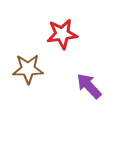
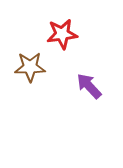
brown star: moved 2 px right, 2 px up
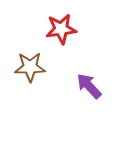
red star: moved 1 px left, 5 px up
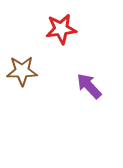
brown star: moved 8 px left, 4 px down
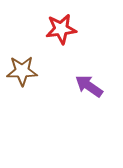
purple arrow: rotated 12 degrees counterclockwise
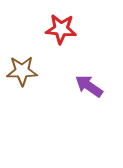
red star: rotated 12 degrees clockwise
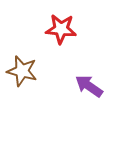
brown star: rotated 16 degrees clockwise
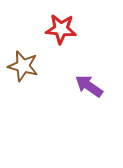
brown star: moved 1 px right, 5 px up
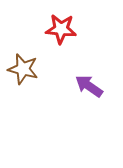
brown star: moved 3 px down
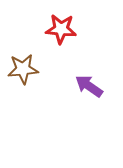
brown star: rotated 20 degrees counterclockwise
